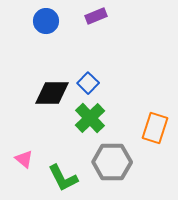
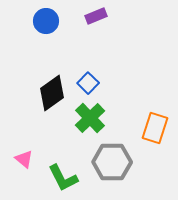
black diamond: rotated 36 degrees counterclockwise
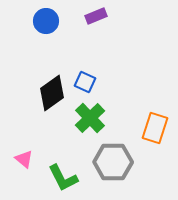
blue square: moved 3 px left, 1 px up; rotated 20 degrees counterclockwise
gray hexagon: moved 1 px right
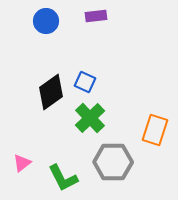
purple rectangle: rotated 15 degrees clockwise
black diamond: moved 1 px left, 1 px up
orange rectangle: moved 2 px down
pink triangle: moved 2 px left, 4 px down; rotated 42 degrees clockwise
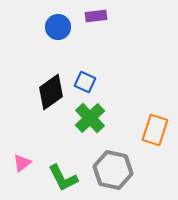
blue circle: moved 12 px right, 6 px down
gray hexagon: moved 8 px down; rotated 12 degrees clockwise
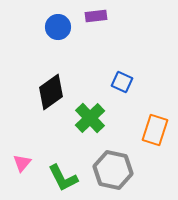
blue square: moved 37 px right
pink triangle: rotated 12 degrees counterclockwise
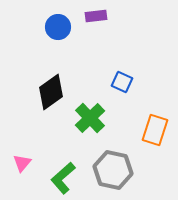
green L-shape: rotated 76 degrees clockwise
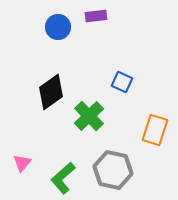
green cross: moved 1 px left, 2 px up
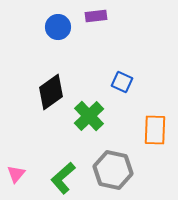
orange rectangle: rotated 16 degrees counterclockwise
pink triangle: moved 6 px left, 11 px down
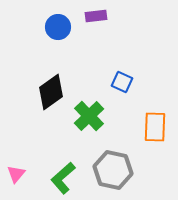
orange rectangle: moved 3 px up
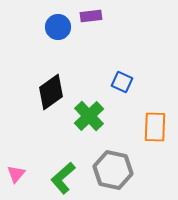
purple rectangle: moved 5 px left
